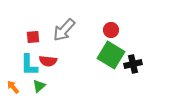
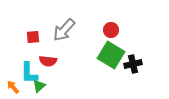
cyan L-shape: moved 8 px down
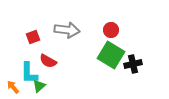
gray arrow: moved 3 px right; rotated 125 degrees counterclockwise
red square: rotated 16 degrees counterclockwise
red semicircle: rotated 24 degrees clockwise
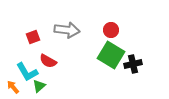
cyan L-shape: moved 2 px left, 1 px up; rotated 30 degrees counterclockwise
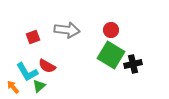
red semicircle: moved 1 px left, 5 px down
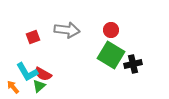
red semicircle: moved 4 px left, 8 px down
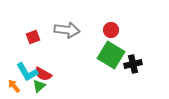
orange arrow: moved 1 px right, 1 px up
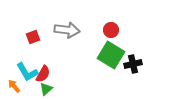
red semicircle: rotated 90 degrees counterclockwise
green triangle: moved 7 px right, 3 px down
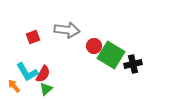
red circle: moved 17 px left, 16 px down
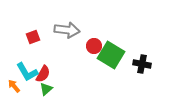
black cross: moved 9 px right; rotated 24 degrees clockwise
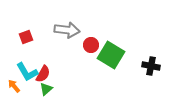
red square: moved 7 px left
red circle: moved 3 px left, 1 px up
black cross: moved 9 px right, 2 px down
